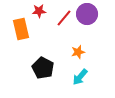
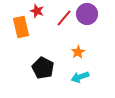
red star: moved 2 px left; rotated 24 degrees clockwise
orange rectangle: moved 2 px up
orange star: rotated 16 degrees counterclockwise
cyan arrow: rotated 30 degrees clockwise
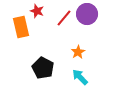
cyan arrow: rotated 66 degrees clockwise
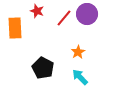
orange rectangle: moved 6 px left, 1 px down; rotated 10 degrees clockwise
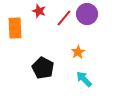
red star: moved 2 px right
cyan arrow: moved 4 px right, 2 px down
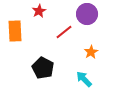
red star: rotated 24 degrees clockwise
red line: moved 14 px down; rotated 12 degrees clockwise
orange rectangle: moved 3 px down
orange star: moved 13 px right
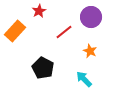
purple circle: moved 4 px right, 3 px down
orange rectangle: rotated 45 degrees clockwise
orange star: moved 1 px left, 1 px up; rotated 16 degrees counterclockwise
